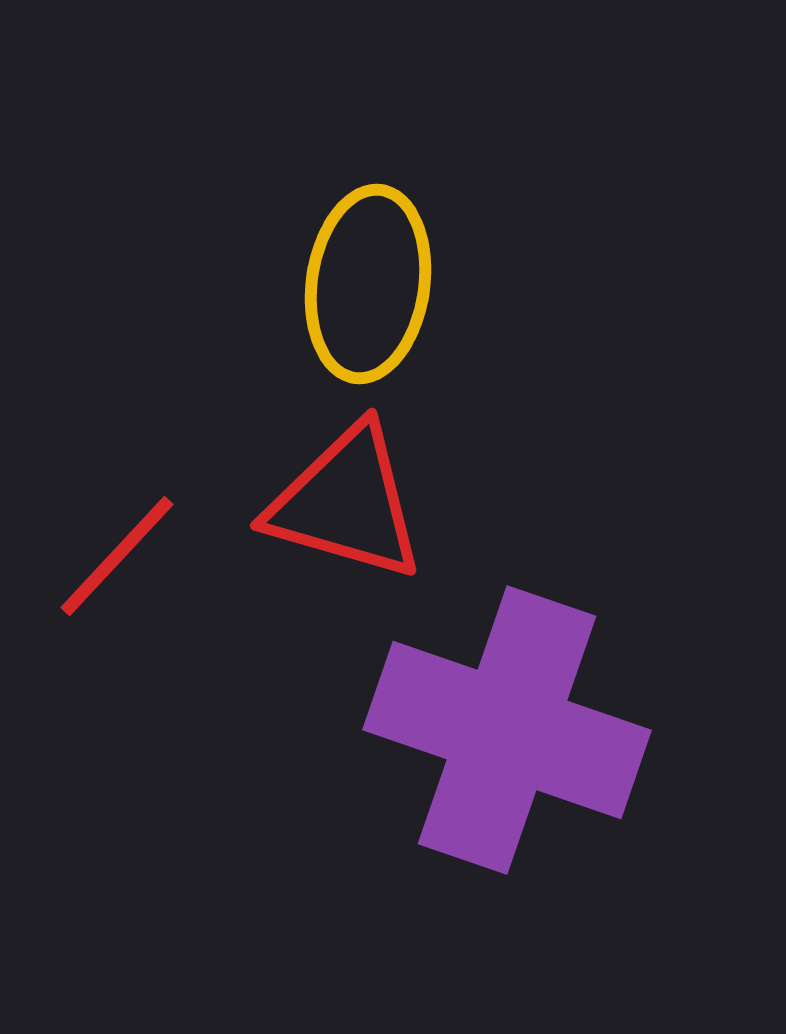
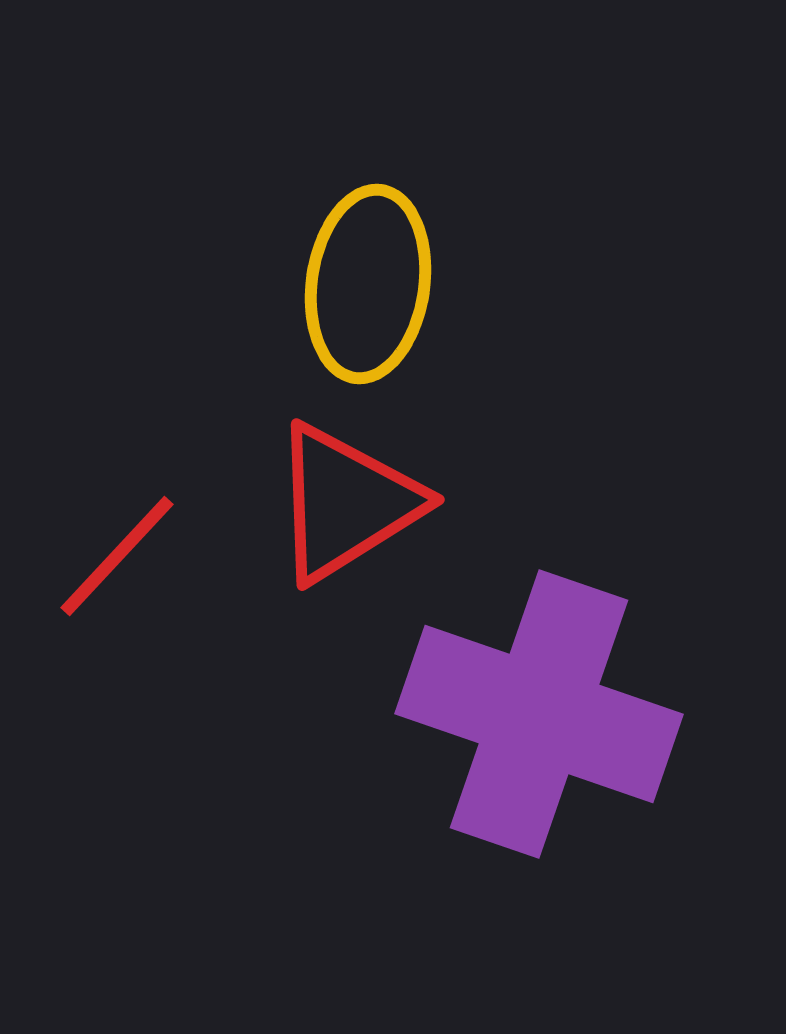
red triangle: rotated 48 degrees counterclockwise
purple cross: moved 32 px right, 16 px up
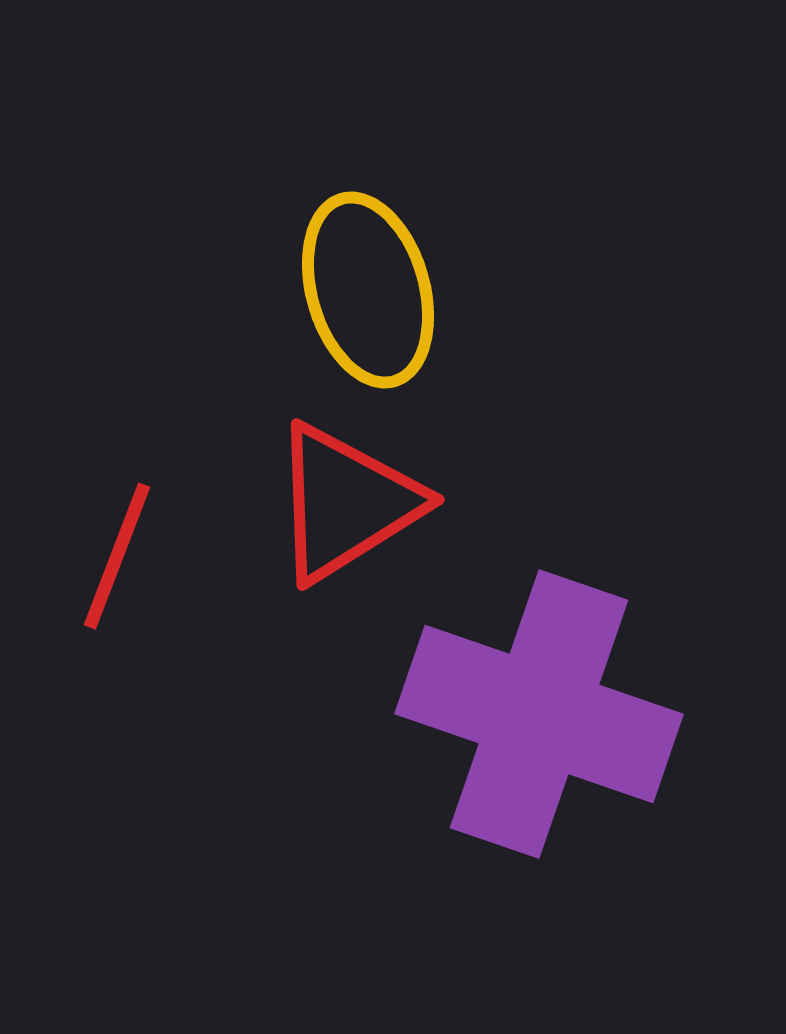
yellow ellipse: moved 6 px down; rotated 24 degrees counterclockwise
red line: rotated 22 degrees counterclockwise
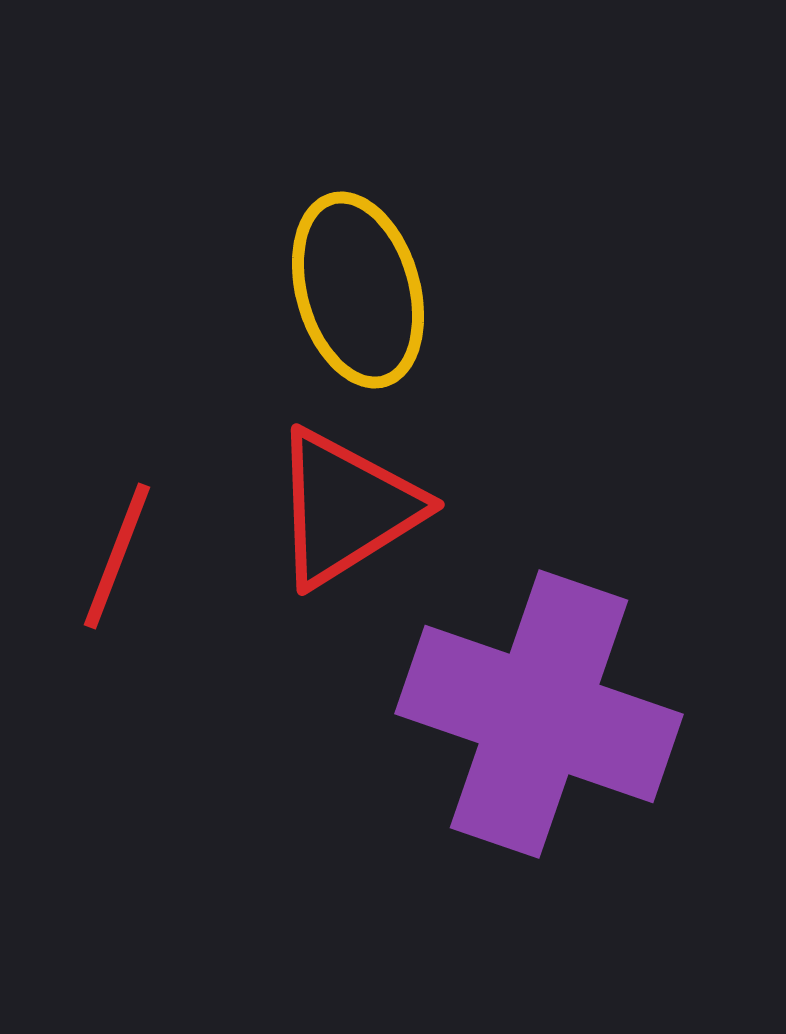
yellow ellipse: moved 10 px left
red triangle: moved 5 px down
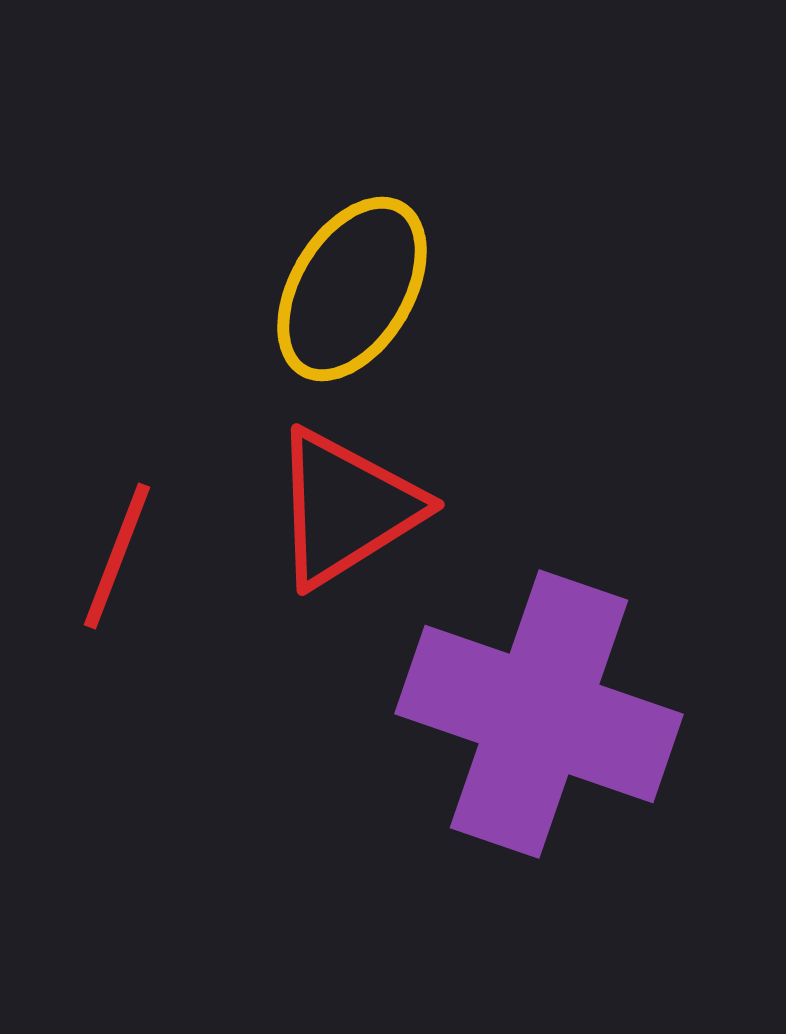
yellow ellipse: moved 6 px left, 1 px up; rotated 47 degrees clockwise
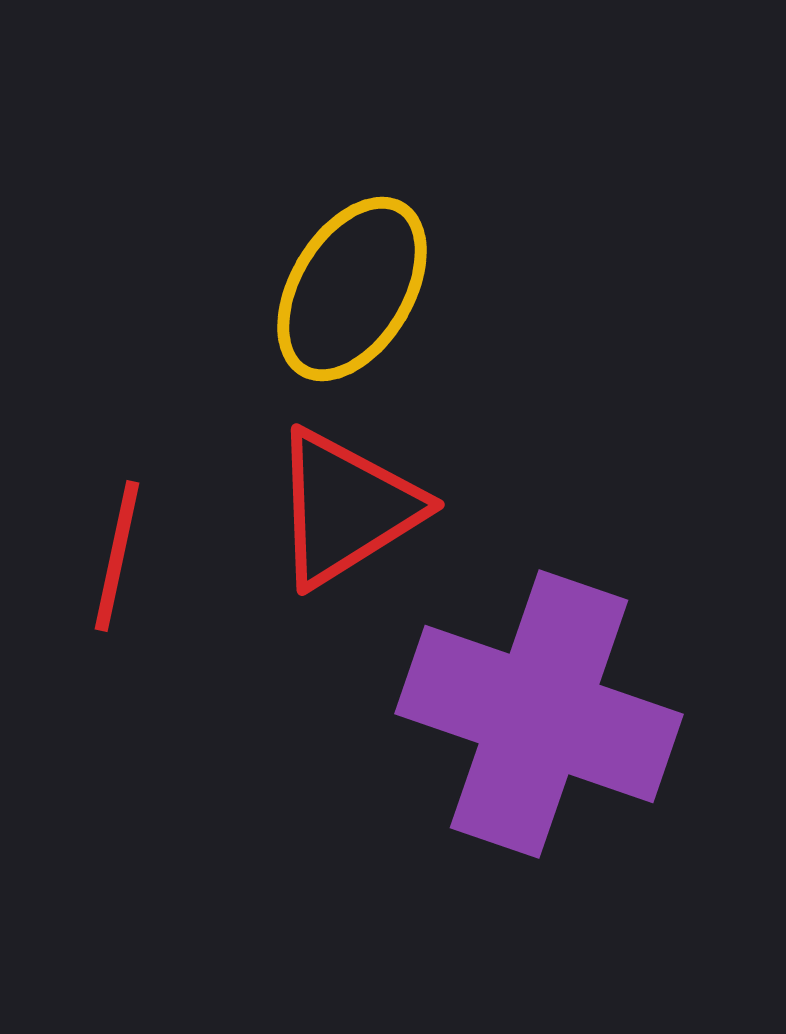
red line: rotated 9 degrees counterclockwise
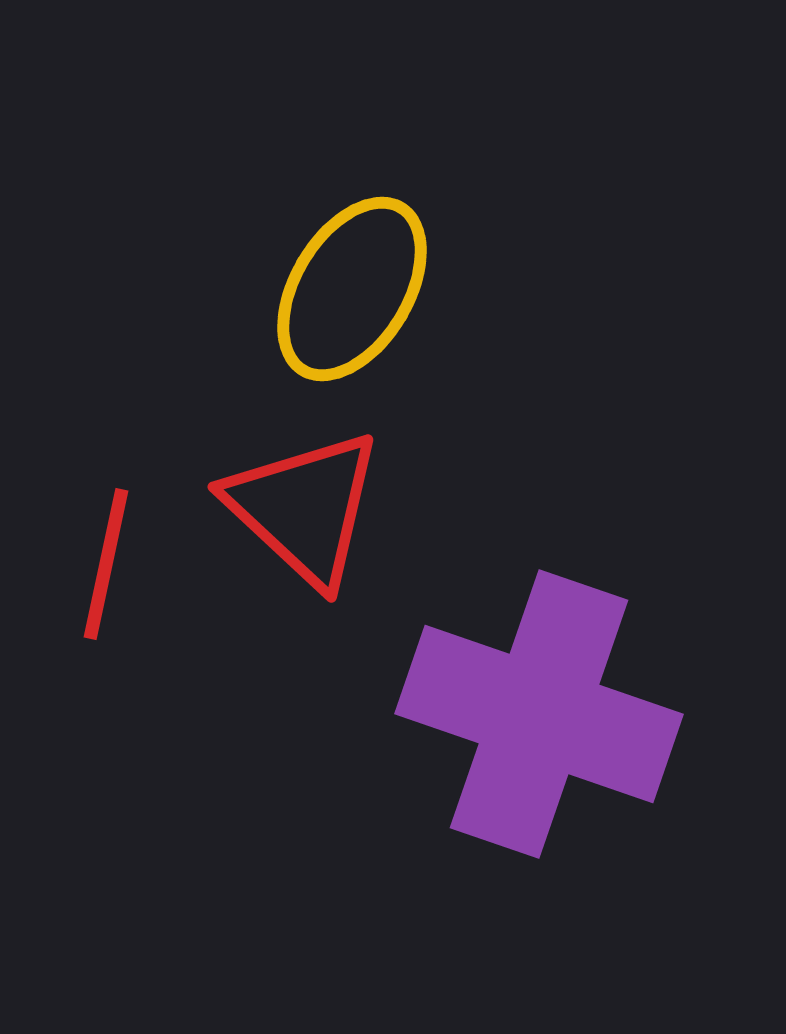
red triangle: moved 42 px left; rotated 45 degrees counterclockwise
red line: moved 11 px left, 8 px down
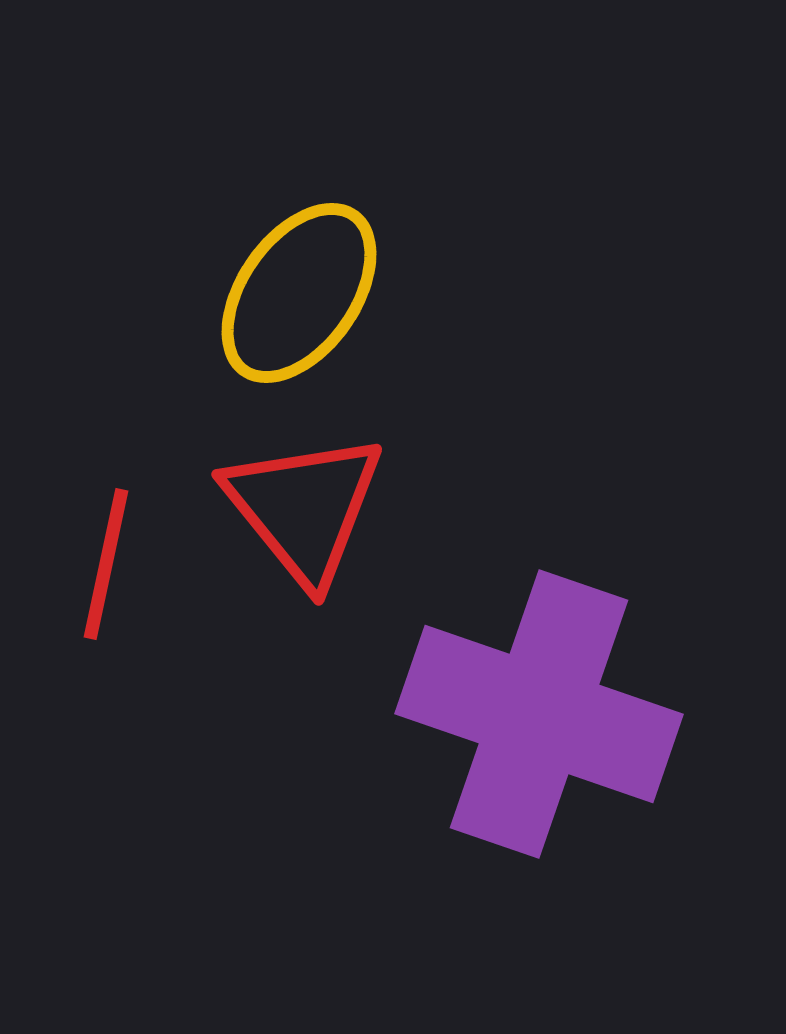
yellow ellipse: moved 53 px left, 4 px down; rotated 4 degrees clockwise
red triangle: rotated 8 degrees clockwise
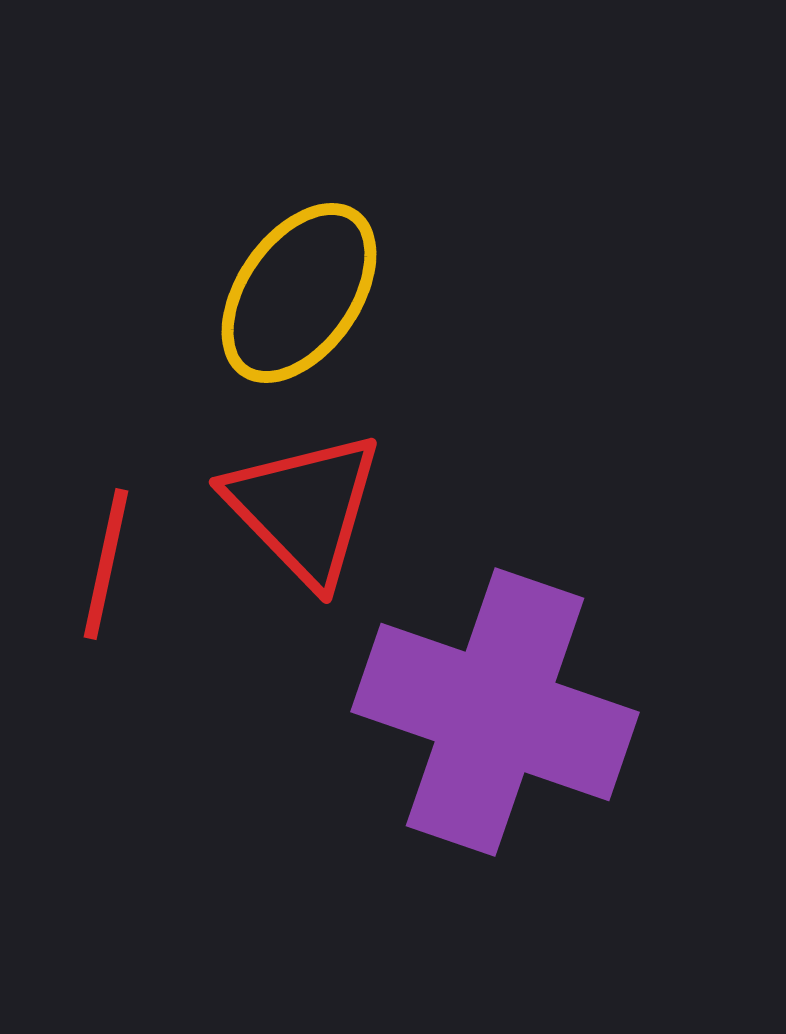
red triangle: rotated 5 degrees counterclockwise
purple cross: moved 44 px left, 2 px up
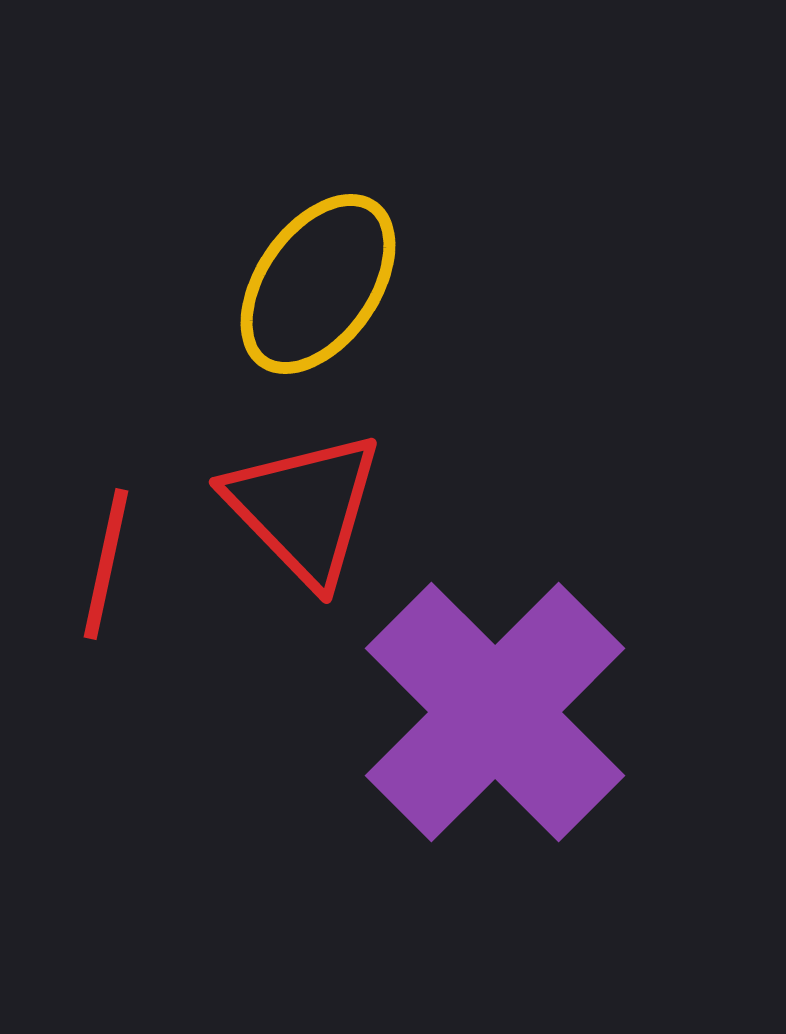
yellow ellipse: moved 19 px right, 9 px up
purple cross: rotated 26 degrees clockwise
